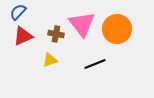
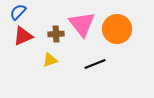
brown cross: rotated 14 degrees counterclockwise
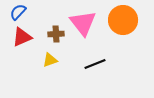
pink triangle: moved 1 px right, 1 px up
orange circle: moved 6 px right, 9 px up
red triangle: moved 1 px left, 1 px down
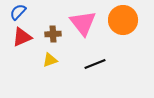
brown cross: moved 3 px left
